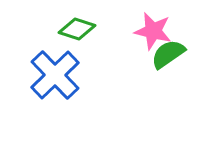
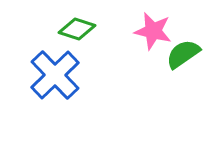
green semicircle: moved 15 px right
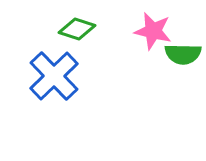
green semicircle: rotated 144 degrees counterclockwise
blue cross: moved 1 px left, 1 px down
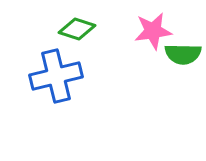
pink star: rotated 21 degrees counterclockwise
blue cross: moved 2 px right; rotated 30 degrees clockwise
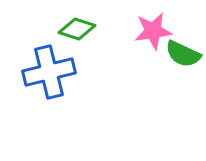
green semicircle: rotated 24 degrees clockwise
blue cross: moved 7 px left, 4 px up
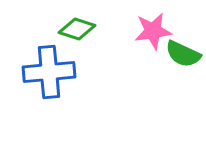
blue cross: rotated 9 degrees clockwise
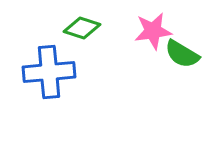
green diamond: moved 5 px right, 1 px up
green semicircle: moved 1 px left; rotated 6 degrees clockwise
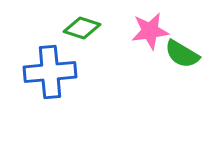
pink star: moved 3 px left
blue cross: moved 1 px right
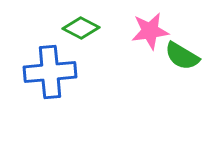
green diamond: moved 1 px left; rotated 9 degrees clockwise
green semicircle: moved 2 px down
